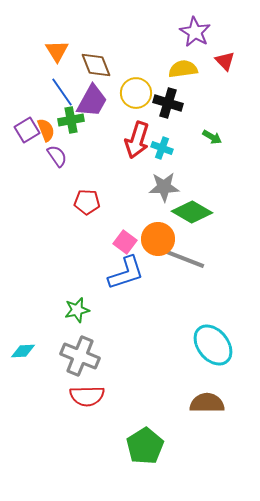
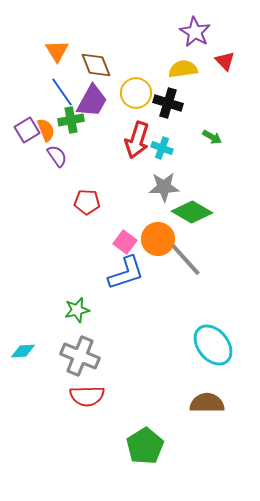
gray line: rotated 27 degrees clockwise
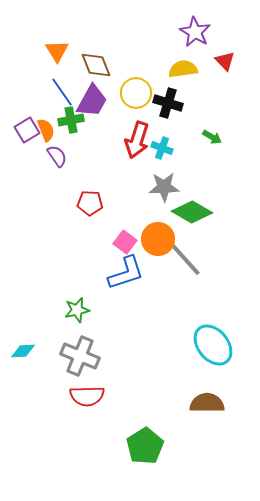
red pentagon: moved 3 px right, 1 px down
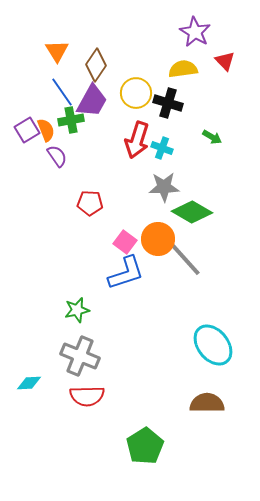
brown diamond: rotated 56 degrees clockwise
cyan diamond: moved 6 px right, 32 px down
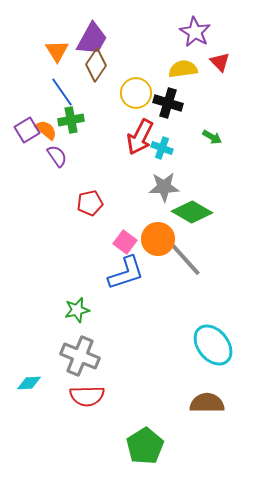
red triangle: moved 5 px left, 1 px down
purple trapezoid: moved 62 px up
orange semicircle: rotated 30 degrees counterclockwise
red arrow: moved 3 px right, 3 px up; rotated 9 degrees clockwise
red pentagon: rotated 15 degrees counterclockwise
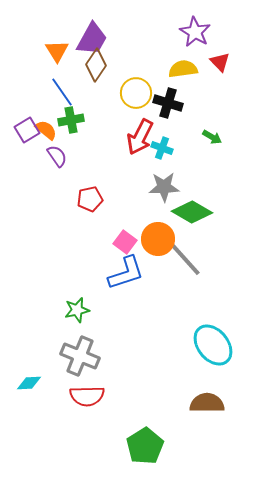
red pentagon: moved 4 px up
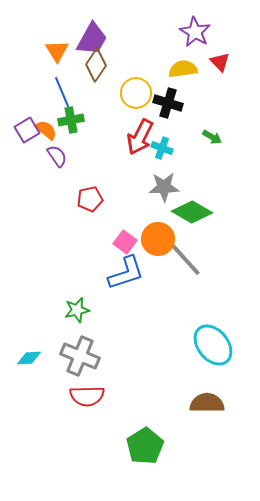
blue line: rotated 12 degrees clockwise
cyan diamond: moved 25 px up
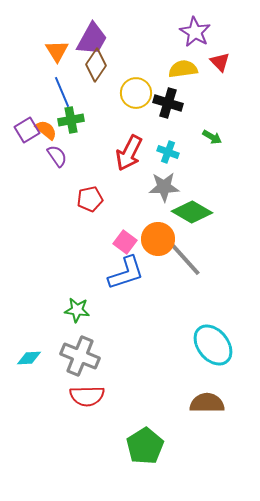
red arrow: moved 11 px left, 16 px down
cyan cross: moved 6 px right, 4 px down
green star: rotated 20 degrees clockwise
